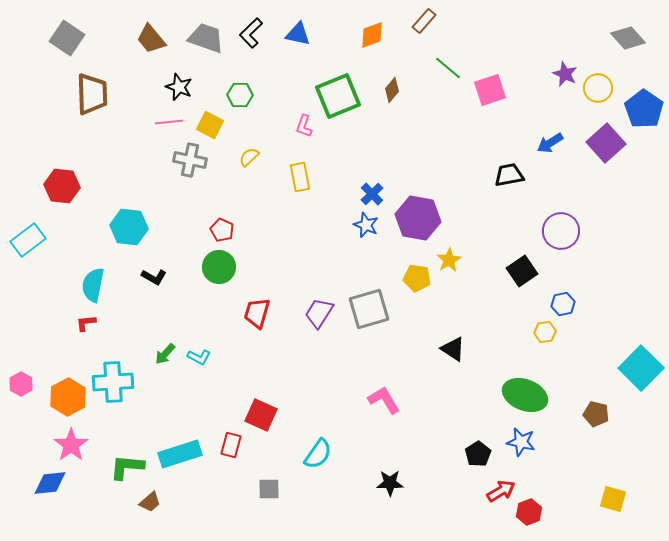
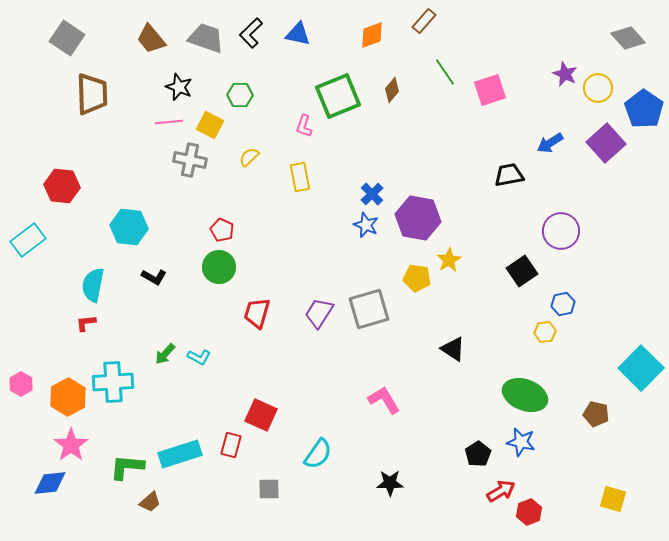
green line at (448, 68): moved 3 px left, 4 px down; rotated 16 degrees clockwise
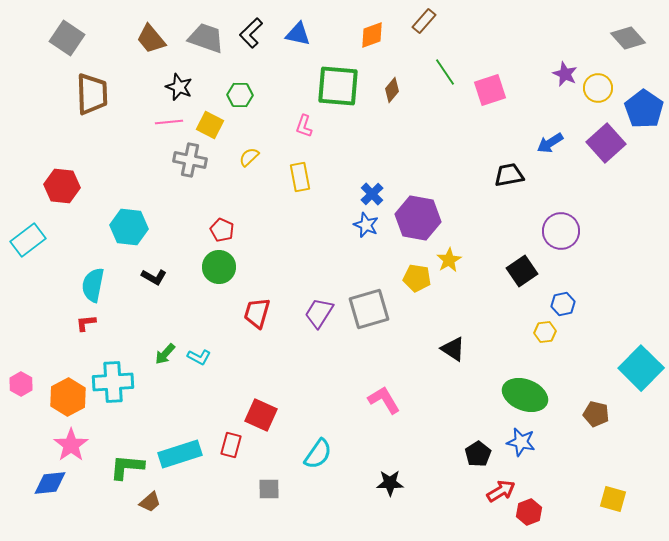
green square at (338, 96): moved 10 px up; rotated 27 degrees clockwise
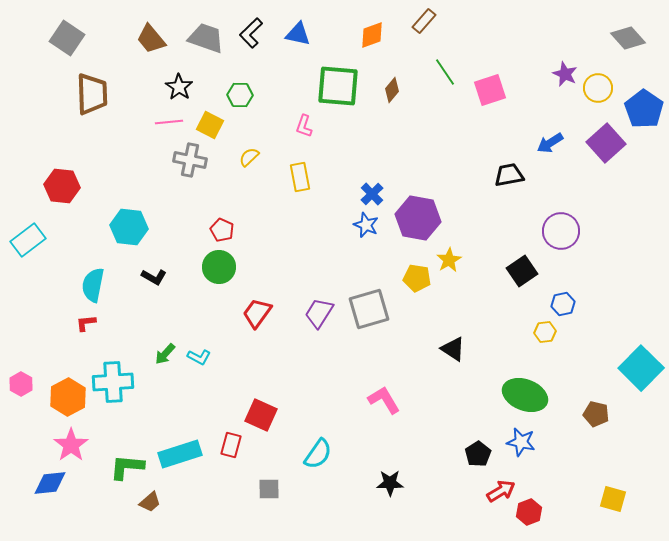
black star at (179, 87): rotated 12 degrees clockwise
red trapezoid at (257, 313): rotated 20 degrees clockwise
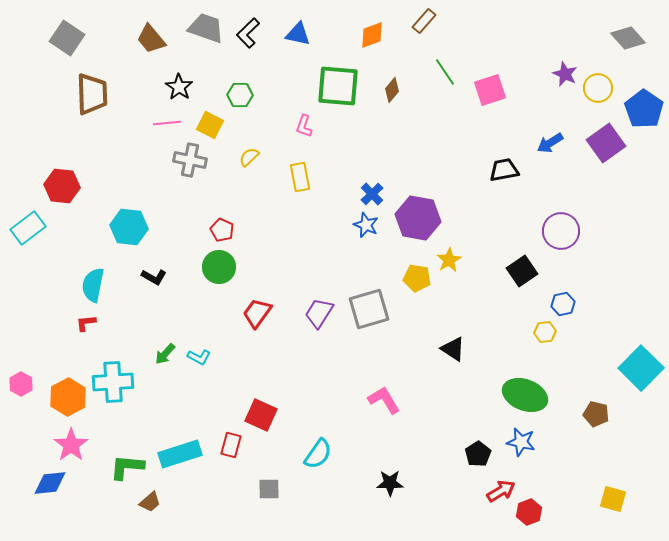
black L-shape at (251, 33): moved 3 px left
gray trapezoid at (206, 38): moved 10 px up
pink line at (169, 122): moved 2 px left, 1 px down
purple square at (606, 143): rotated 6 degrees clockwise
black trapezoid at (509, 175): moved 5 px left, 5 px up
cyan rectangle at (28, 240): moved 12 px up
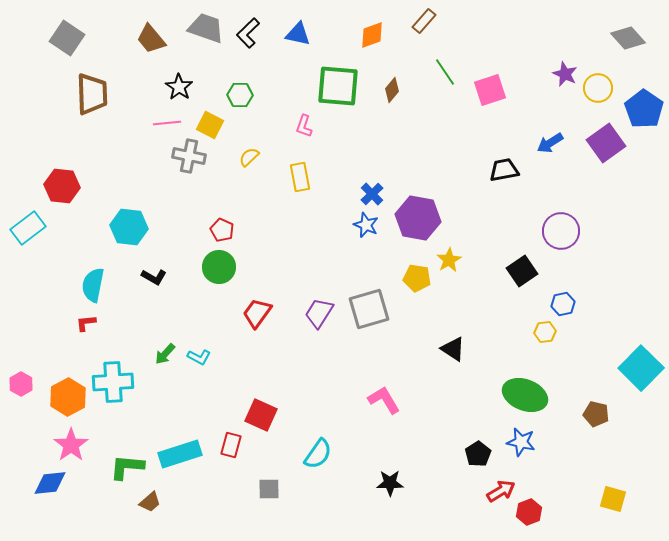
gray cross at (190, 160): moved 1 px left, 4 px up
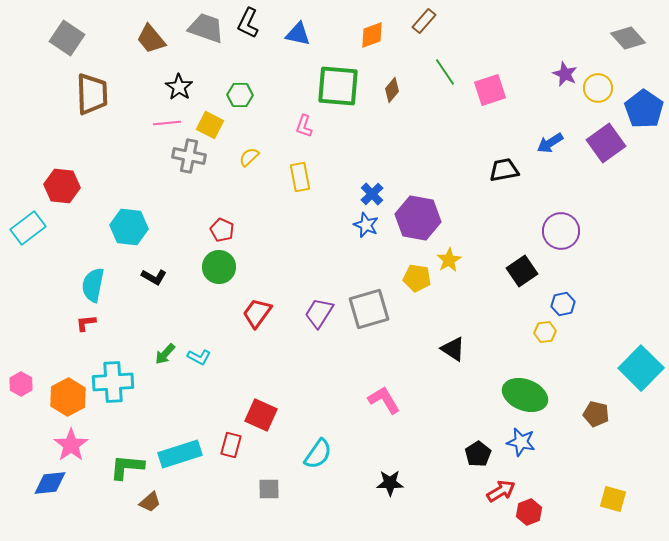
black L-shape at (248, 33): moved 10 px up; rotated 20 degrees counterclockwise
